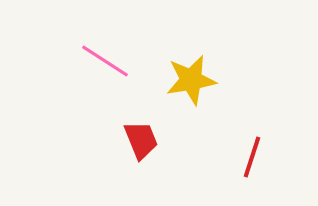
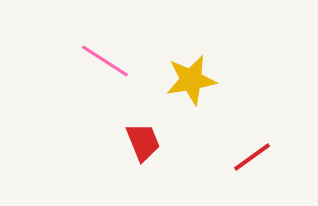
red trapezoid: moved 2 px right, 2 px down
red line: rotated 36 degrees clockwise
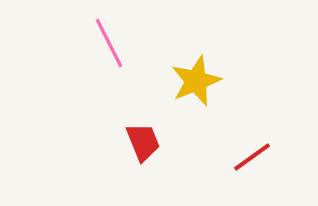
pink line: moved 4 px right, 18 px up; rotated 30 degrees clockwise
yellow star: moved 5 px right, 1 px down; rotated 12 degrees counterclockwise
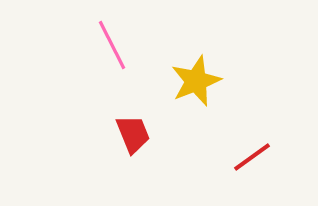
pink line: moved 3 px right, 2 px down
red trapezoid: moved 10 px left, 8 px up
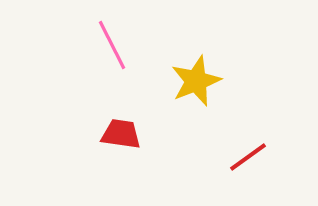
red trapezoid: moved 12 px left; rotated 60 degrees counterclockwise
red line: moved 4 px left
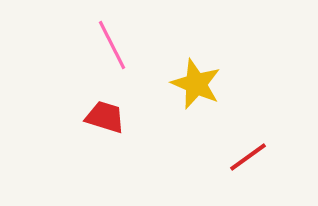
yellow star: moved 3 px down; rotated 27 degrees counterclockwise
red trapezoid: moved 16 px left, 17 px up; rotated 9 degrees clockwise
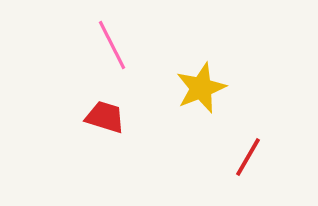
yellow star: moved 5 px right, 4 px down; rotated 27 degrees clockwise
red line: rotated 24 degrees counterclockwise
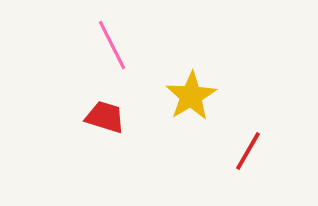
yellow star: moved 10 px left, 8 px down; rotated 9 degrees counterclockwise
red line: moved 6 px up
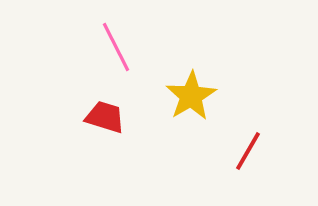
pink line: moved 4 px right, 2 px down
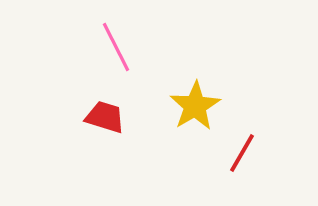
yellow star: moved 4 px right, 10 px down
red line: moved 6 px left, 2 px down
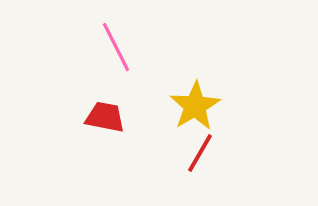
red trapezoid: rotated 6 degrees counterclockwise
red line: moved 42 px left
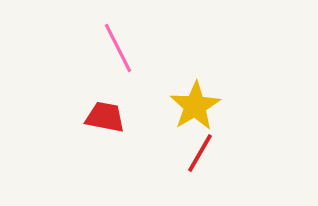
pink line: moved 2 px right, 1 px down
